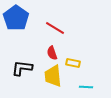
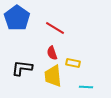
blue pentagon: moved 1 px right
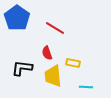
red semicircle: moved 5 px left
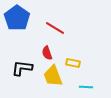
yellow trapezoid: rotated 15 degrees counterclockwise
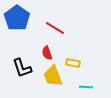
black L-shape: rotated 115 degrees counterclockwise
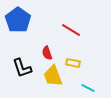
blue pentagon: moved 1 px right, 2 px down
red line: moved 16 px right, 2 px down
cyan line: moved 2 px right, 1 px down; rotated 24 degrees clockwise
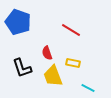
blue pentagon: moved 2 px down; rotated 15 degrees counterclockwise
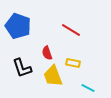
blue pentagon: moved 4 px down
